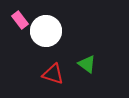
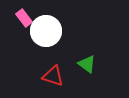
pink rectangle: moved 4 px right, 2 px up
red triangle: moved 2 px down
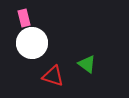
pink rectangle: rotated 24 degrees clockwise
white circle: moved 14 px left, 12 px down
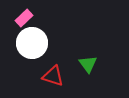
pink rectangle: rotated 60 degrees clockwise
green triangle: moved 1 px right; rotated 18 degrees clockwise
